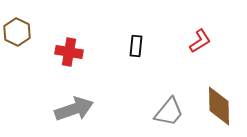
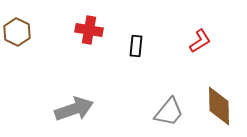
red cross: moved 20 px right, 22 px up
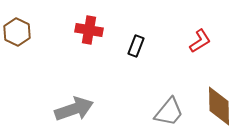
black rectangle: rotated 15 degrees clockwise
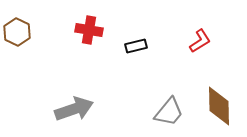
black rectangle: rotated 55 degrees clockwise
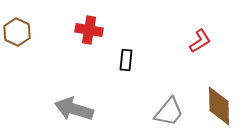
black rectangle: moved 10 px left, 14 px down; rotated 70 degrees counterclockwise
gray arrow: rotated 144 degrees counterclockwise
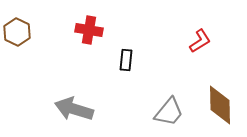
brown diamond: moved 1 px right, 1 px up
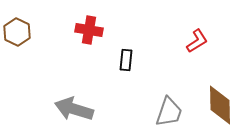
red L-shape: moved 3 px left
gray trapezoid: rotated 20 degrees counterclockwise
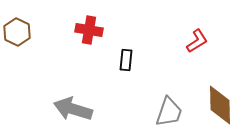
gray arrow: moved 1 px left
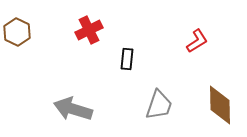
red cross: rotated 36 degrees counterclockwise
black rectangle: moved 1 px right, 1 px up
gray trapezoid: moved 10 px left, 7 px up
